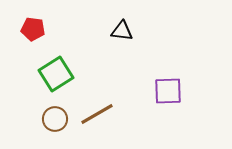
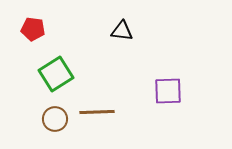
brown line: moved 2 px up; rotated 28 degrees clockwise
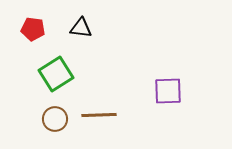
black triangle: moved 41 px left, 3 px up
brown line: moved 2 px right, 3 px down
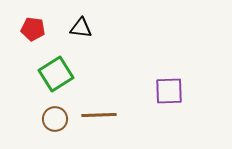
purple square: moved 1 px right
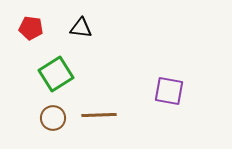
red pentagon: moved 2 px left, 1 px up
purple square: rotated 12 degrees clockwise
brown circle: moved 2 px left, 1 px up
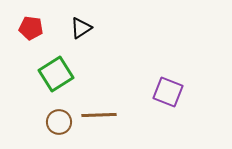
black triangle: rotated 40 degrees counterclockwise
purple square: moved 1 px left, 1 px down; rotated 12 degrees clockwise
brown circle: moved 6 px right, 4 px down
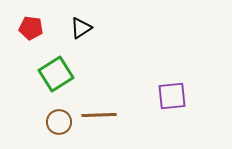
purple square: moved 4 px right, 4 px down; rotated 28 degrees counterclockwise
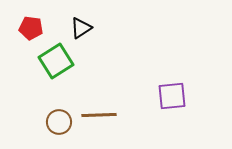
green square: moved 13 px up
